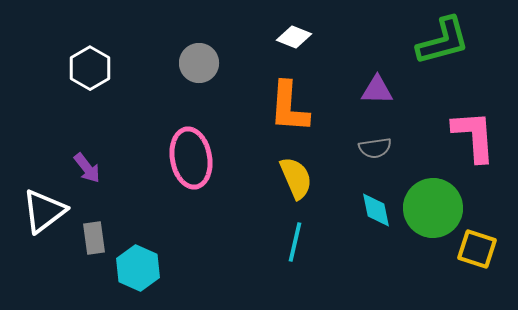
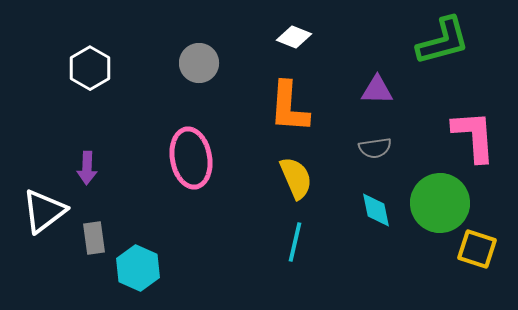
purple arrow: rotated 40 degrees clockwise
green circle: moved 7 px right, 5 px up
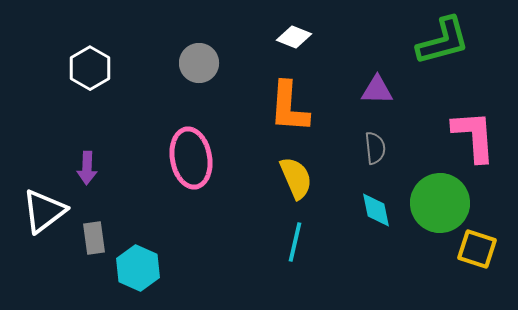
gray semicircle: rotated 88 degrees counterclockwise
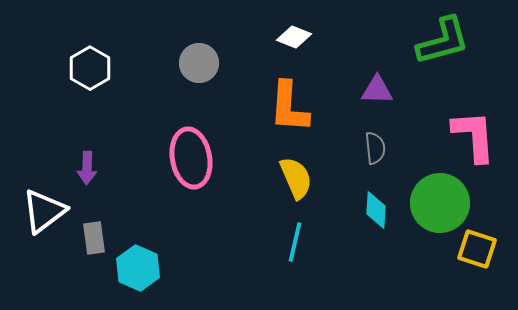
cyan diamond: rotated 15 degrees clockwise
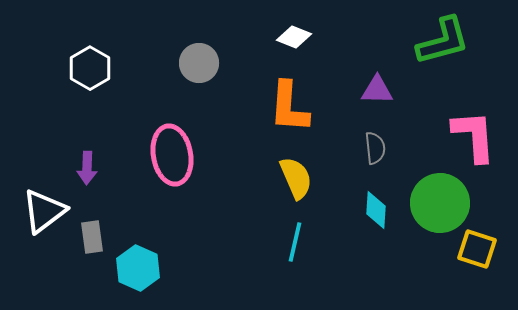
pink ellipse: moved 19 px left, 3 px up
gray rectangle: moved 2 px left, 1 px up
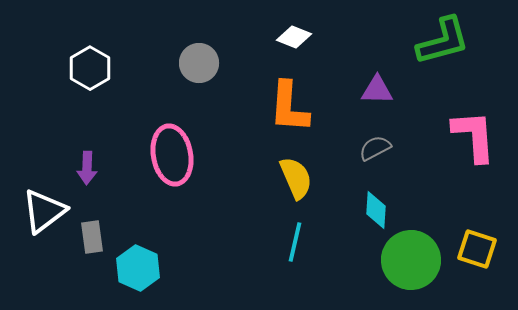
gray semicircle: rotated 112 degrees counterclockwise
green circle: moved 29 px left, 57 px down
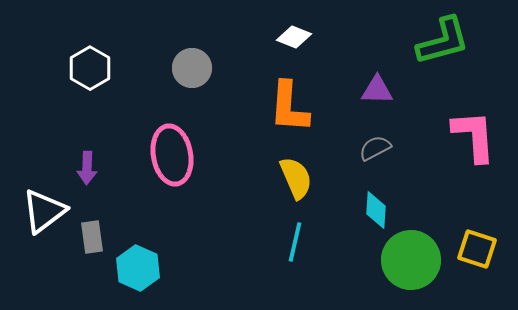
gray circle: moved 7 px left, 5 px down
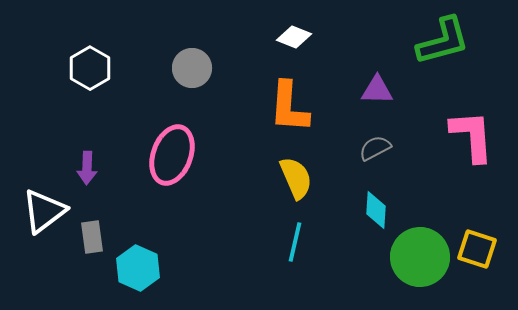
pink L-shape: moved 2 px left
pink ellipse: rotated 30 degrees clockwise
green circle: moved 9 px right, 3 px up
